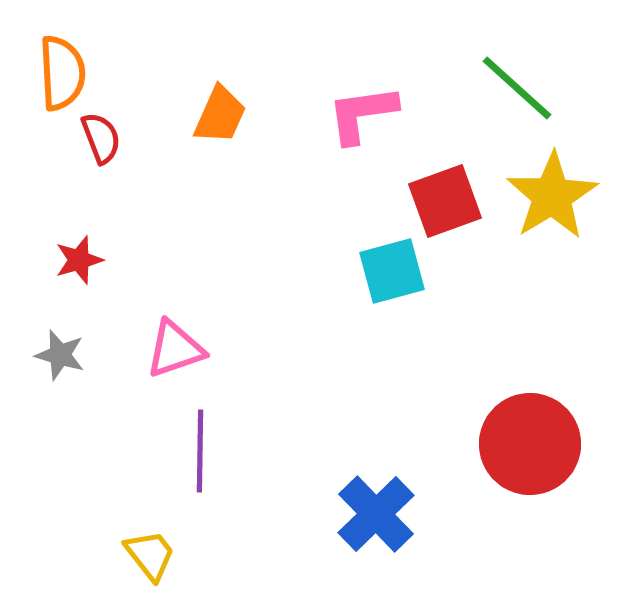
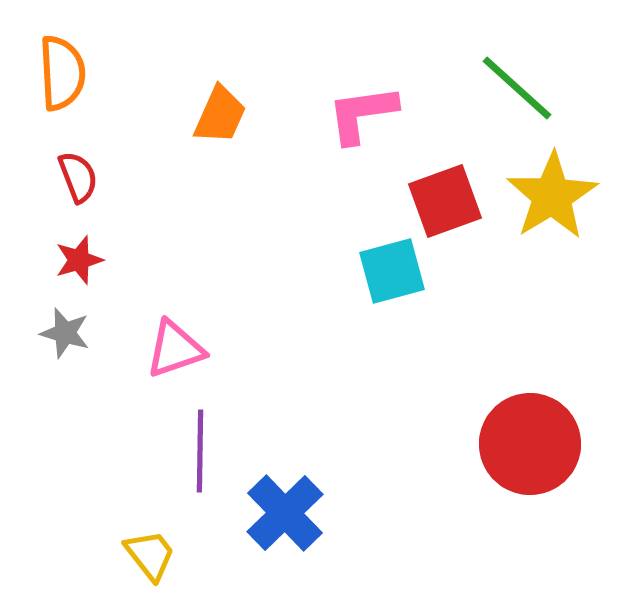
red semicircle: moved 23 px left, 39 px down
gray star: moved 5 px right, 22 px up
blue cross: moved 91 px left, 1 px up
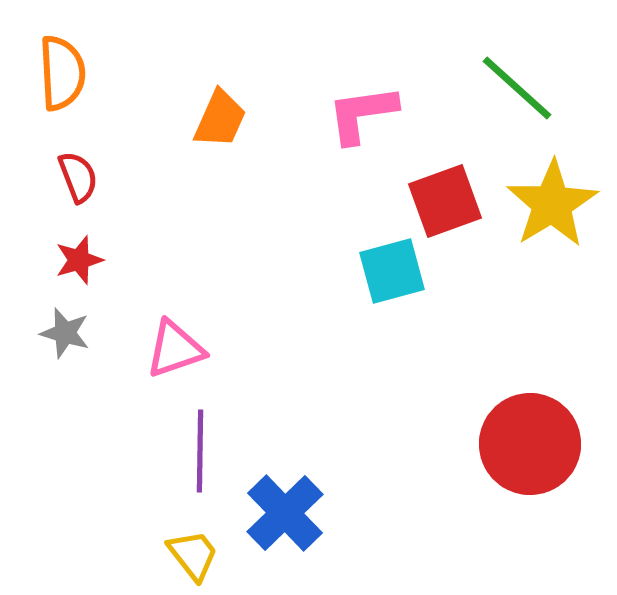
orange trapezoid: moved 4 px down
yellow star: moved 8 px down
yellow trapezoid: moved 43 px right
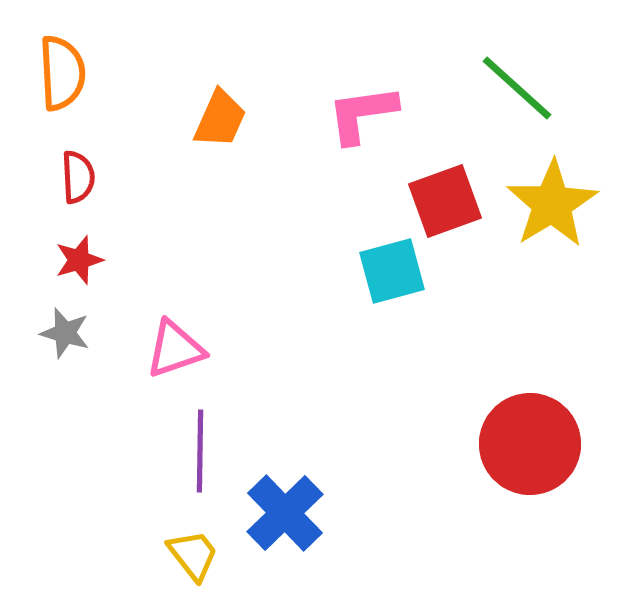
red semicircle: rotated 18 degrees clockwise
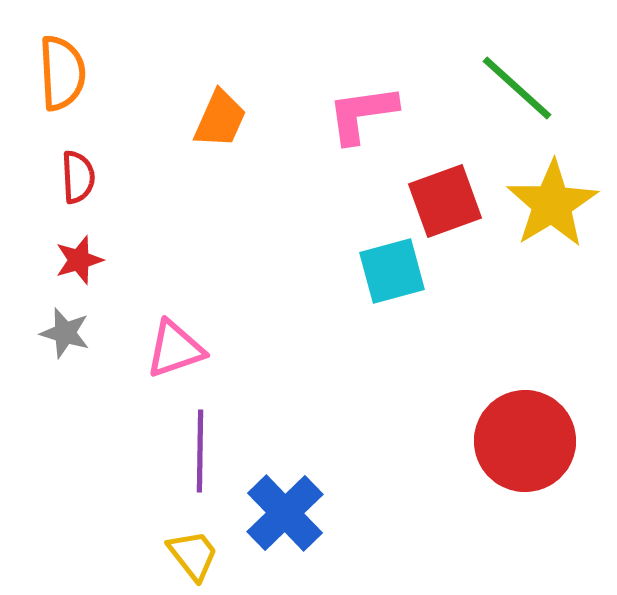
red circle: moved 5 px left, 3 px up
